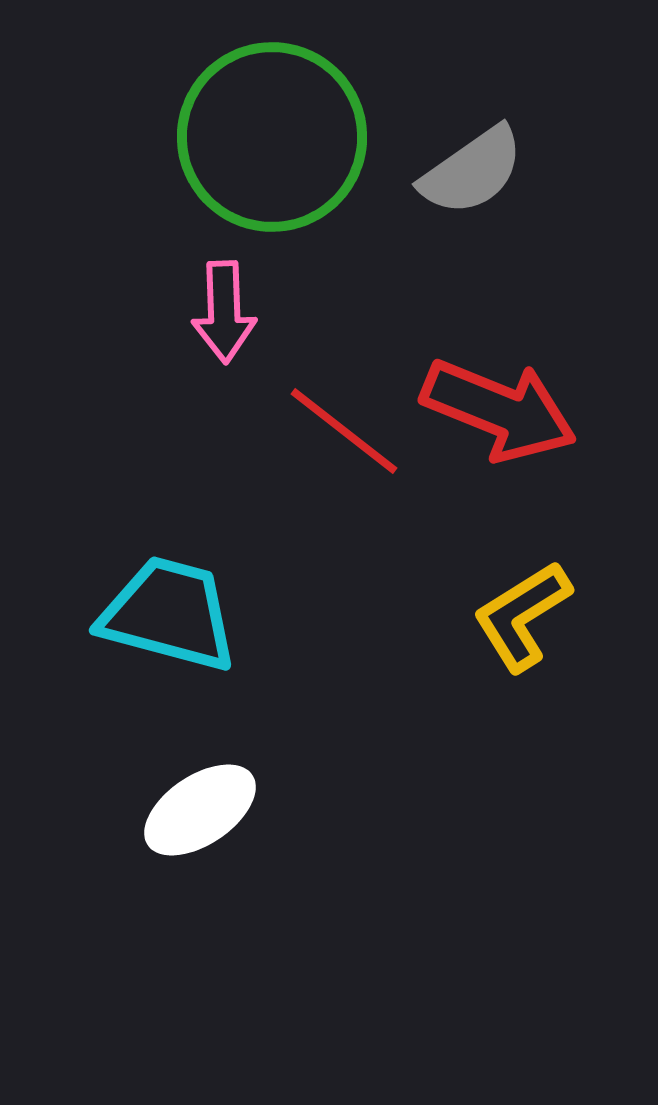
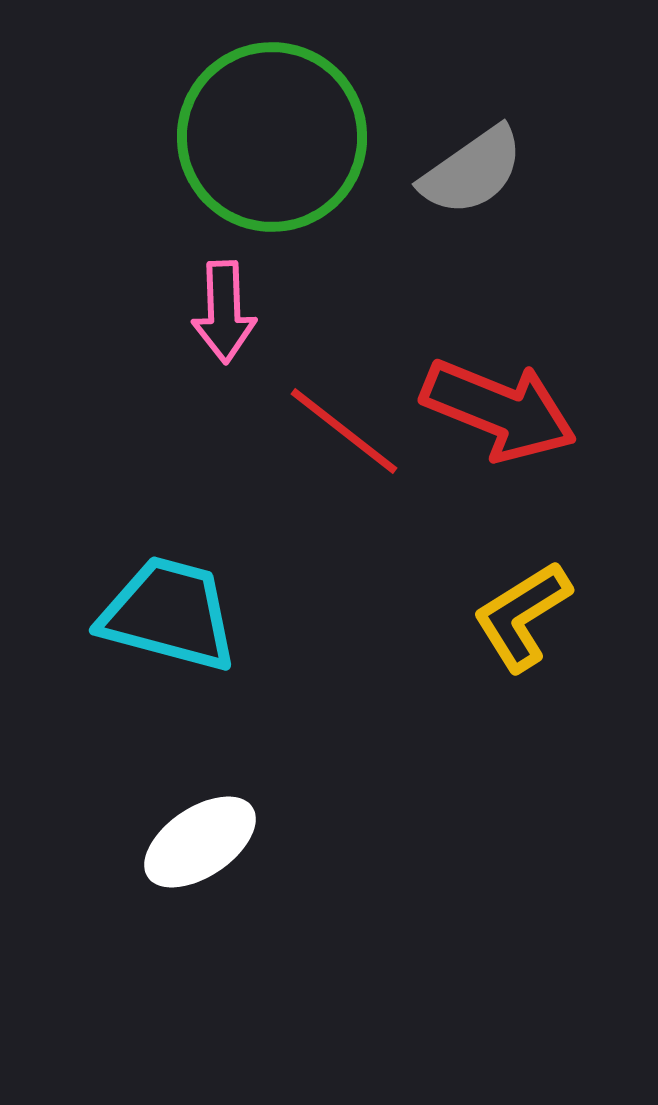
white ellipse: moved 32 px down
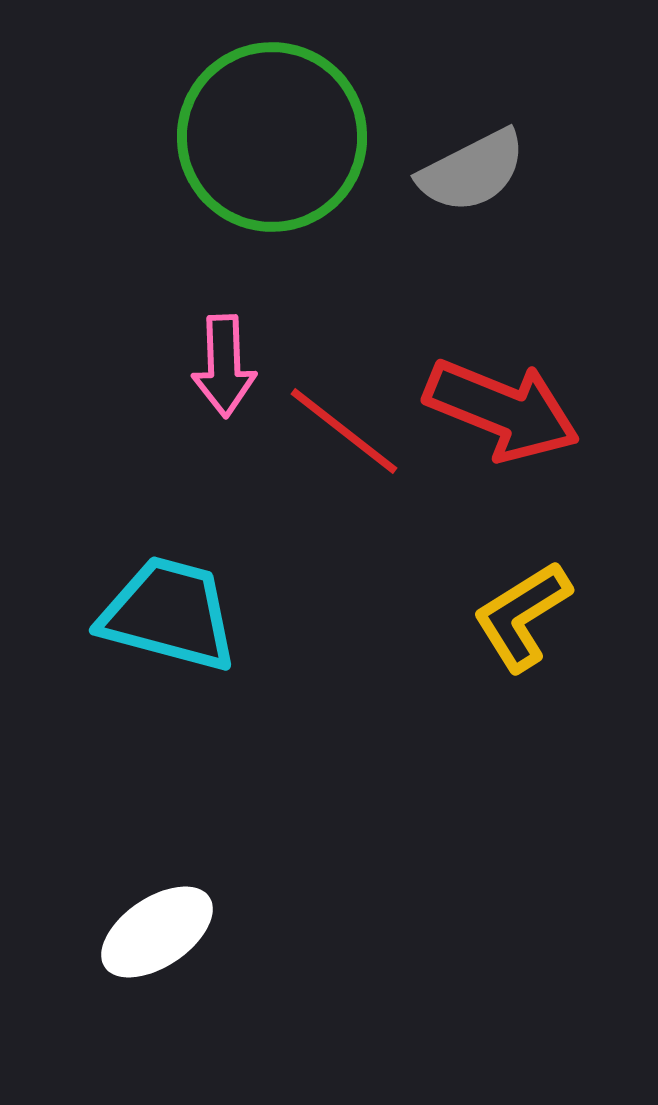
gray semicircle: rotated 8 degrees clockwise
pink arrow: moved 54 px down
red arrow: moved 3 px right
white ellipse: moved 43 px left, 90 px down
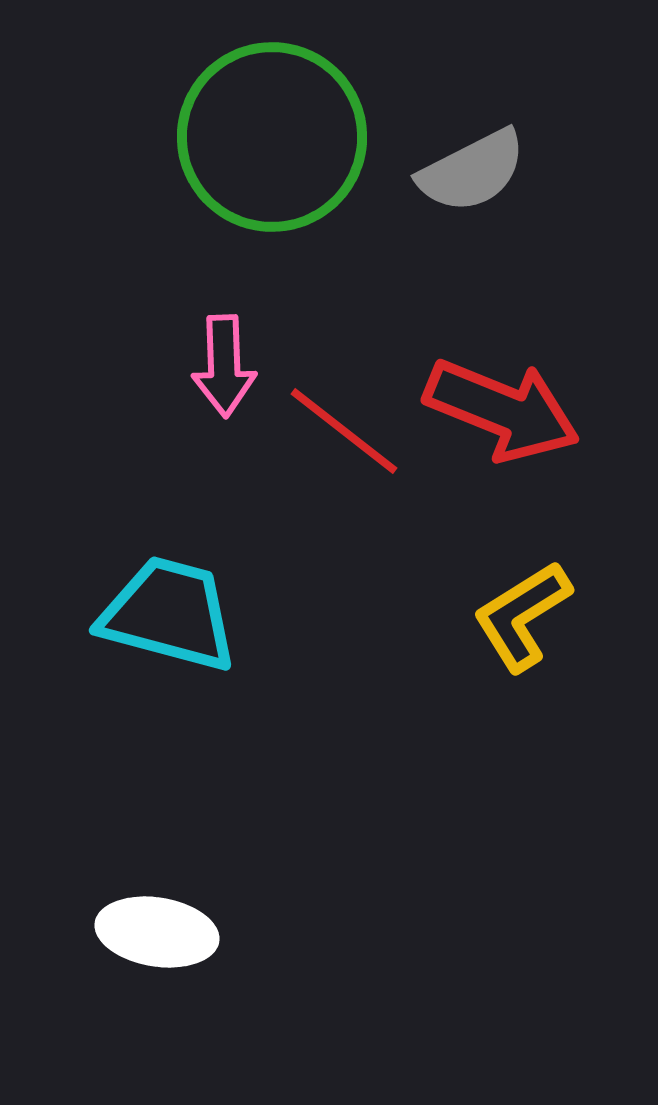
white ellipse: rotated 43 degrees clockwise
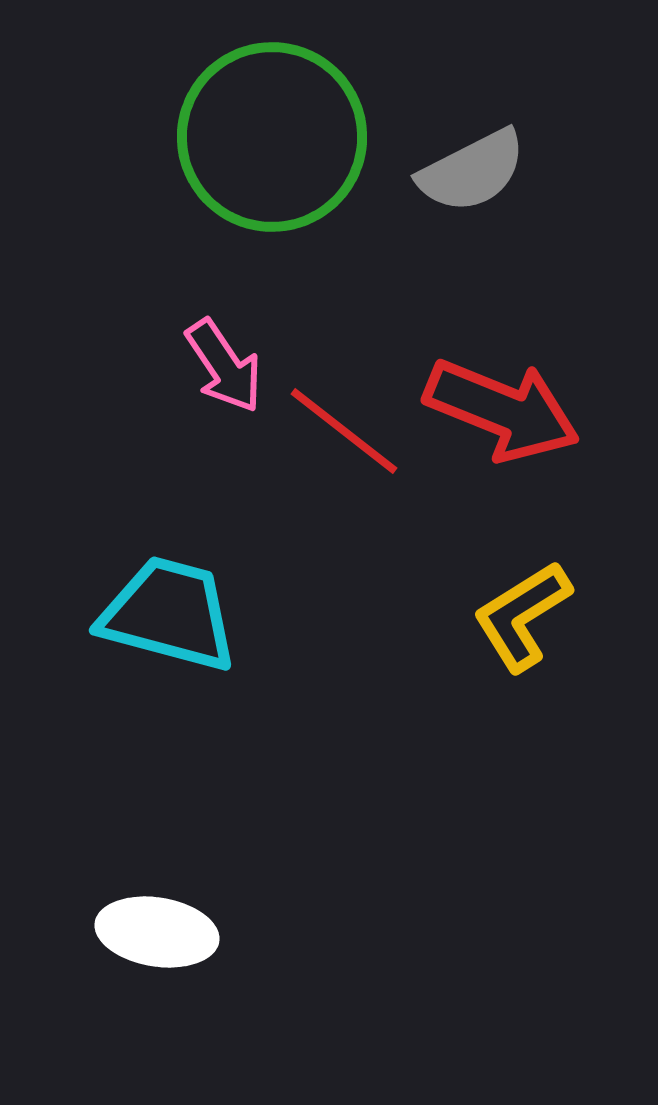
pink arrow: rotated 32 degrees counterclockwise
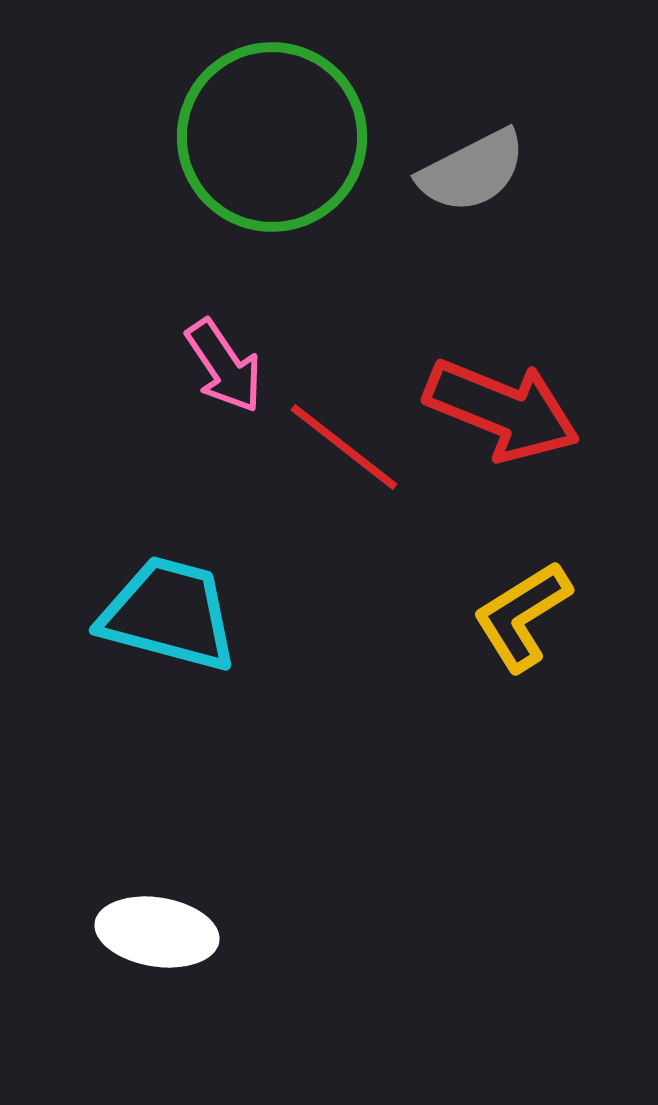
red line: moved 16 px down
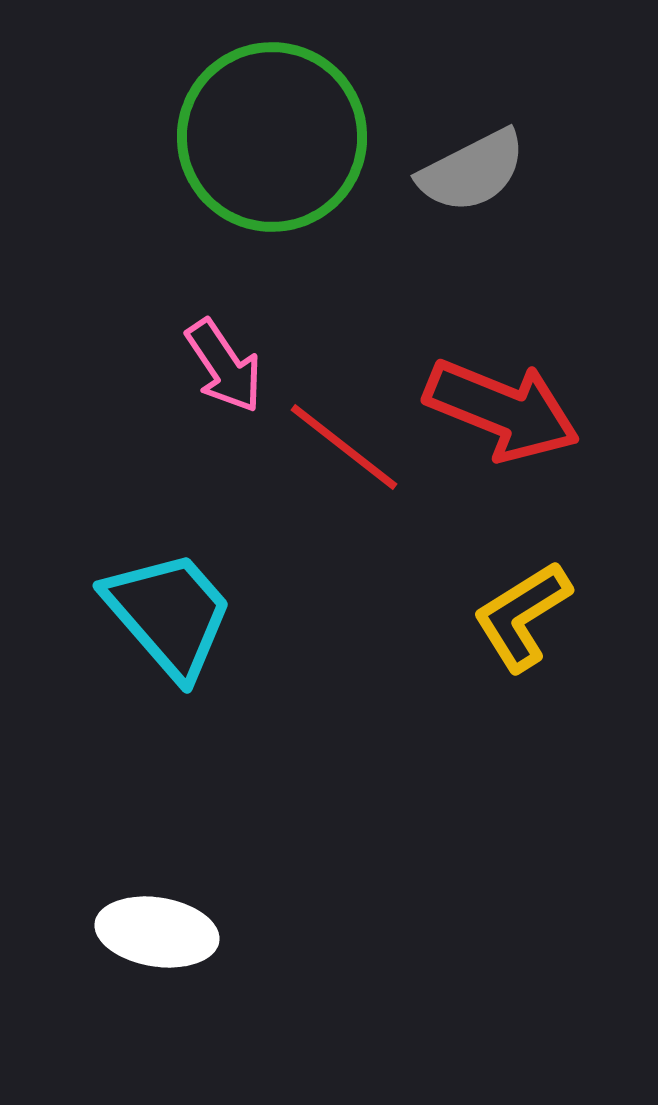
cyan trapezoid: rotated 34 degrees clockwise
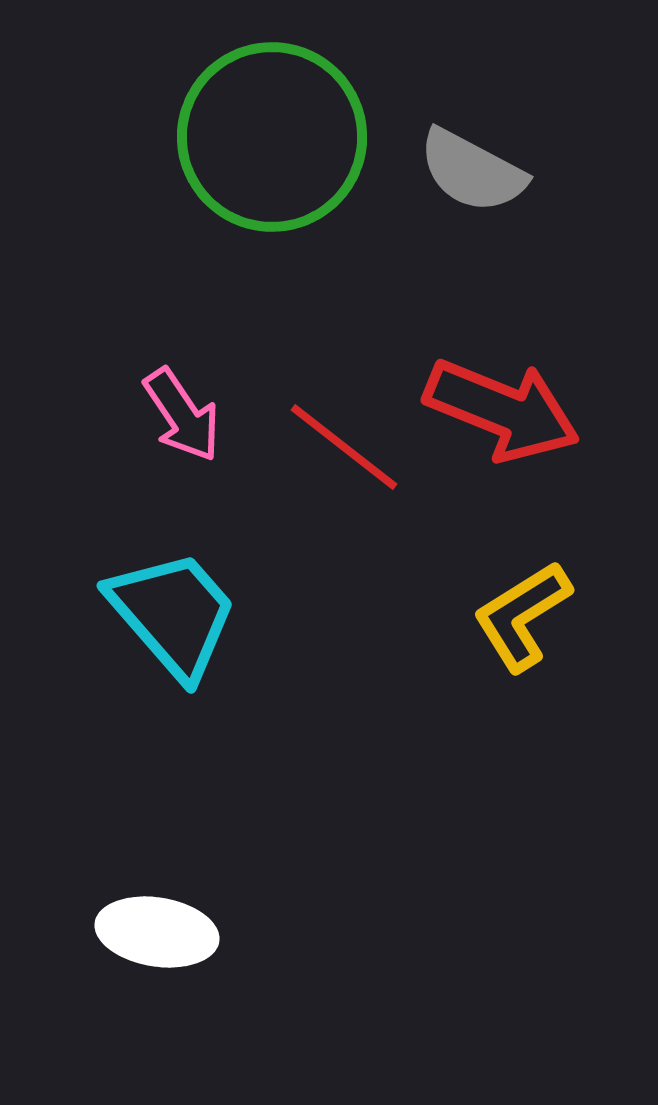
gray semicircle: rotated 55 degrees clockwise
pink arrow: moved 42 px left, 49 px down
cyan trapezoid: moved 4 px right
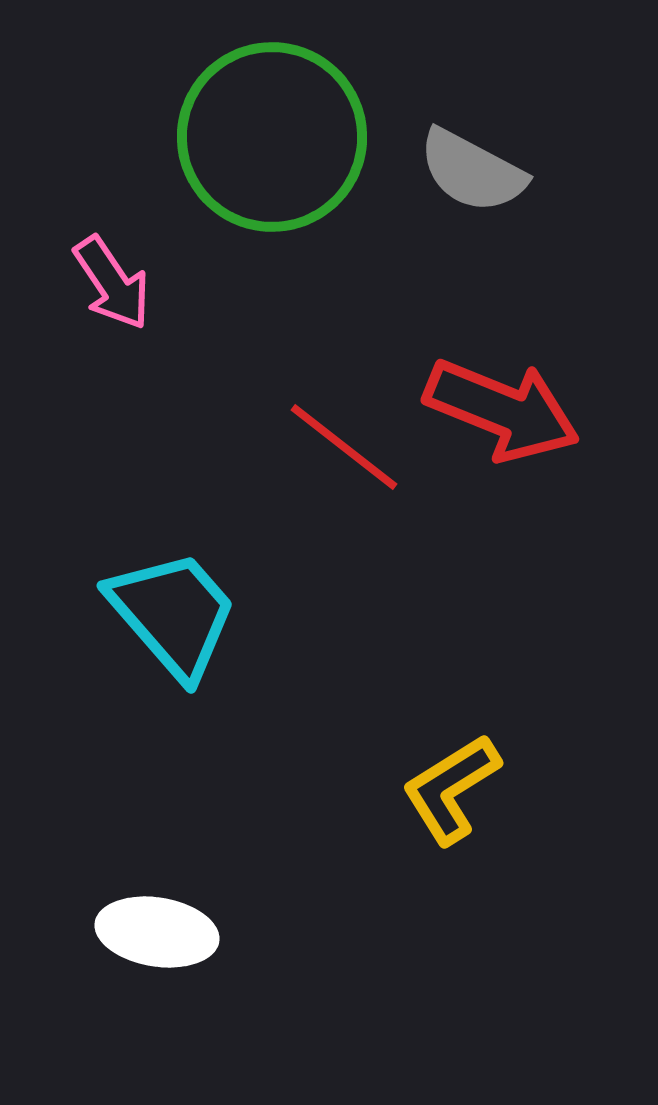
pink arrow: moved 70 px left, 132 px up
yellow L-shape: moved 71 px left, 173 px down
